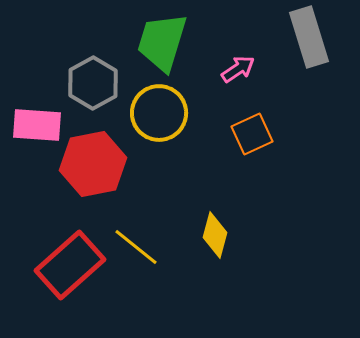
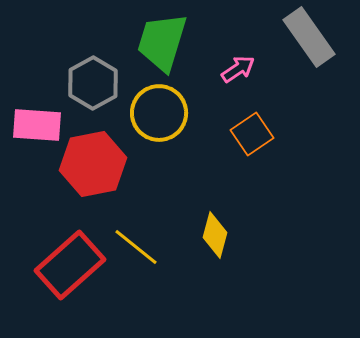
gray rectangle: rotated 18 degrees counterclockwise
orange square: rotated 9 degrees counterclockwise
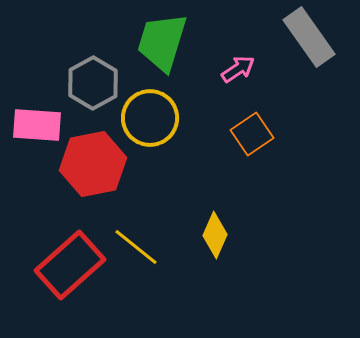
yellow circle: moved 9 px left, 5 px down
yellow diamond: rotated 9 degrees clockwise
